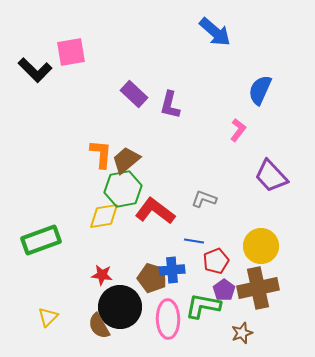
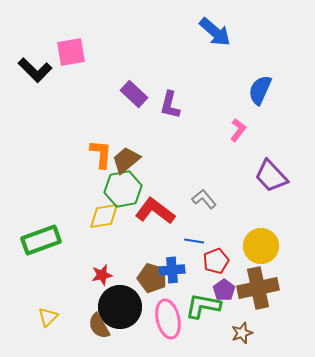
gray L-shape: rotated 30 degrees clockwise
red star: rotated 20 degrees counterclockwise
pink ellipse: rotated 12 degrees counterclockwise
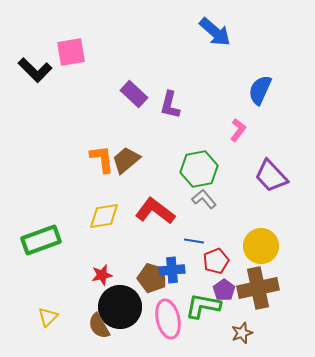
orange L-shape: moved 1 px right, 5 px down; rotated 12 degrees counterclockwise
green hexagon: moved 76 px right, 20 px up
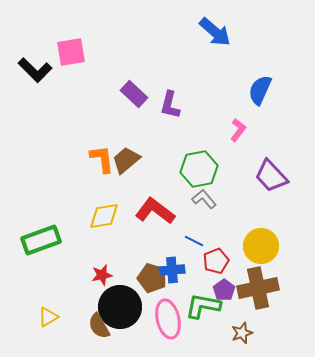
blue line: rotated 18 degrees clockwise
yellow triangle: rotated 15 degrees clockwise
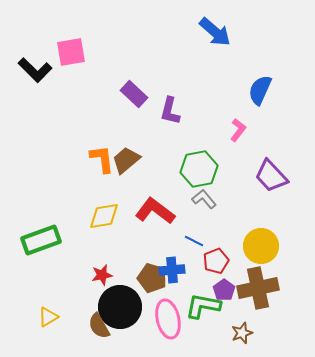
purple L-shape: moved 6 px down
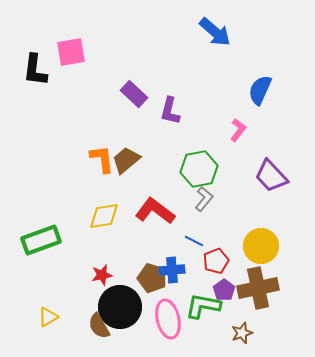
black L-shape: rotated 52 degrees clockwise
gray L-shape: rotated 80 degrees clockwise
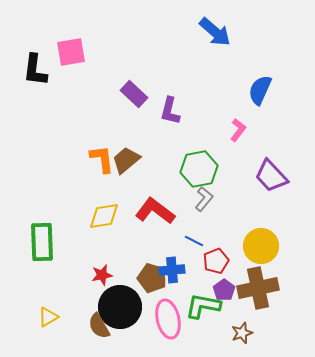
green rectangle: moved 1 px right, 2 px down; rotated 72 degrees counterclockwise
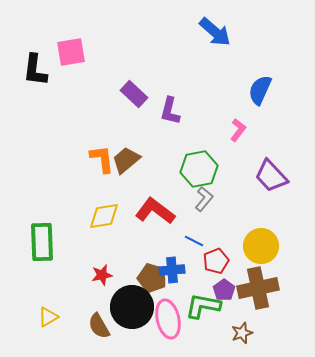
black circle: moved 12 px right
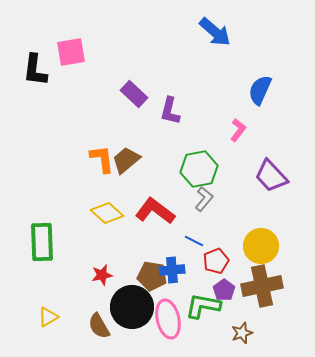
yellow diamond: moved 3 px right, 3 px up; rotated 52 degrees clockwise
brown pentagon: moved 2 px up; rotated 8 degrees counterclockwise
brown cross: moved 4 px right, 2 px up
